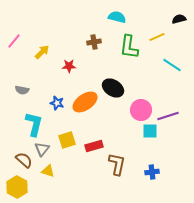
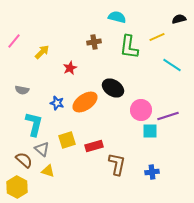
red star: moved 1 px right, 2 px down; rotated 24 degrees counterclockwise
gray triangle: rotated 28 degrees counterclockwise
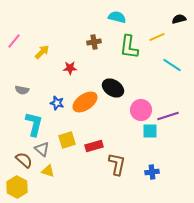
red star: rotated 24 degrees clockwise
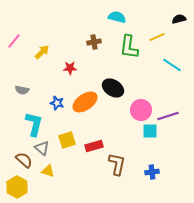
gray triangle: moved 1 px up
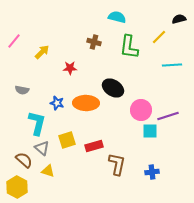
yellow line: moved 2 px right; rotated 21 degrees counterclockwise
brown cross: rotated 24 degrees clockwise
cyan line: rotated 36 degrees counterclockwise
orange ellipse: moved 1 px right, 1 px down; rotated 35 degrees clockwise
cyan L-shape: moved 3 px right, 1 px up
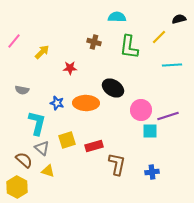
cyan semicircle: rotated 12 degrees counterclockwise
